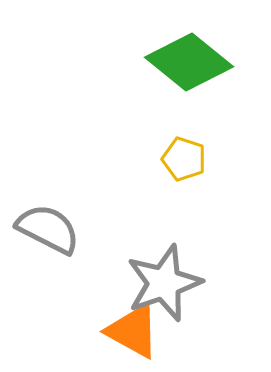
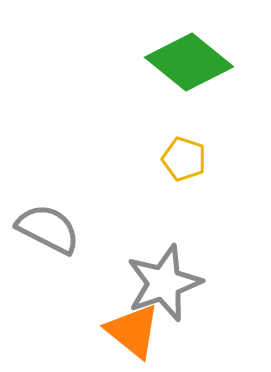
orange triangle: rotated 10 degrees clockwise
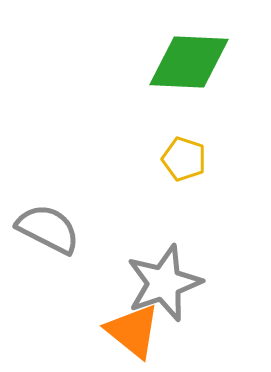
green diamond: rotated 36 degrees counterclockwise
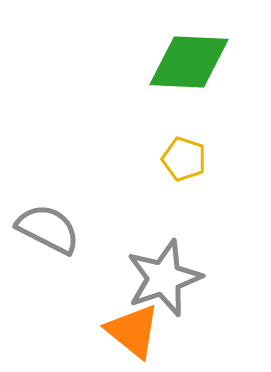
gray star: moved 5 px up
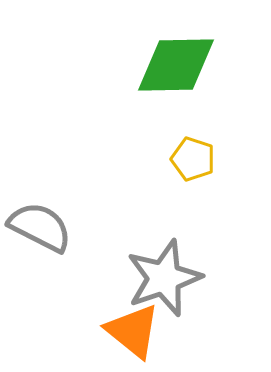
green diamond: moved 13 px left, 3 px down; rotated 4 degrees counterclockwise
yellow pentagon: moved 9 px right
gray semicircle: moved 8 px left, 2 px up
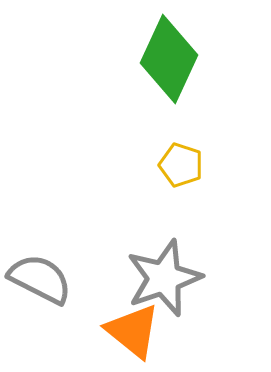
green diamond: moved 7 px left, 6 px up; rotated 64 degrees counterclockwise
yellow pentagon: moved 12 px left, 6 px down
gray semicircle: moved 52 px down
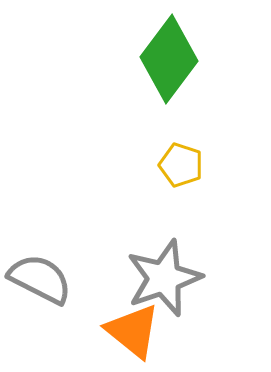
green diamond: rotated 12 degrees clockwise
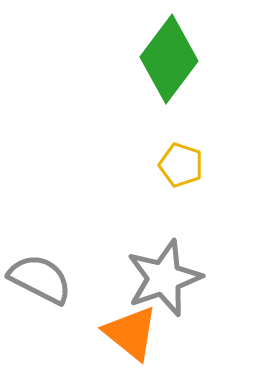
orange triangle: moved 2 px left, 2 px down
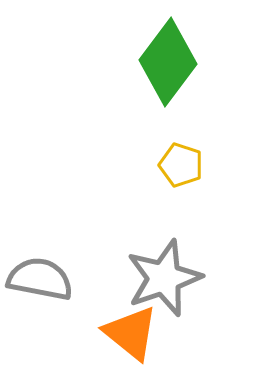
green diamond: moved 1 px left, 3 px down
gray semicircle: rotated 16 degrees counterclockwise
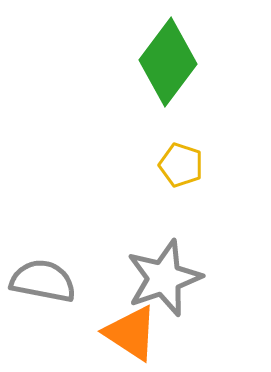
gray semicircle: moved 3 px right, 2 px down
orange triangle: rotated 6 degrees counterclockwise
